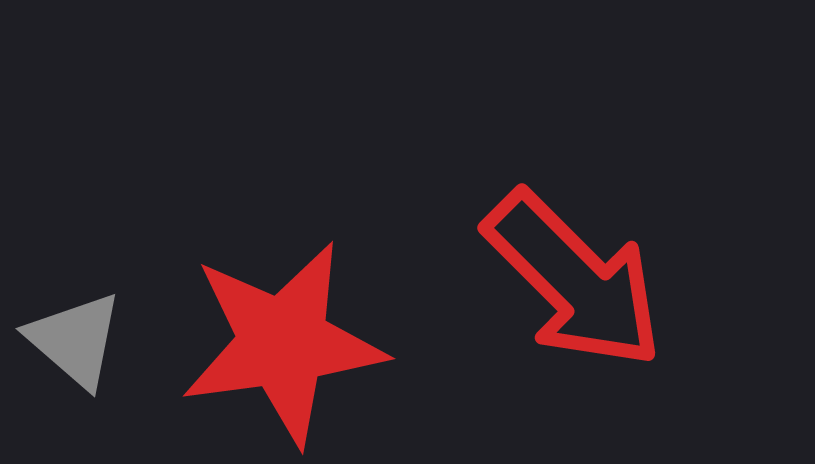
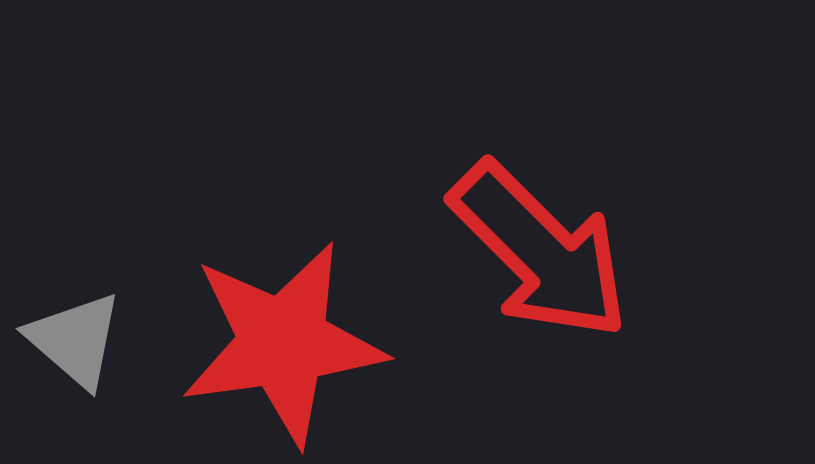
red arrow: moved 34 px left, 29 px up
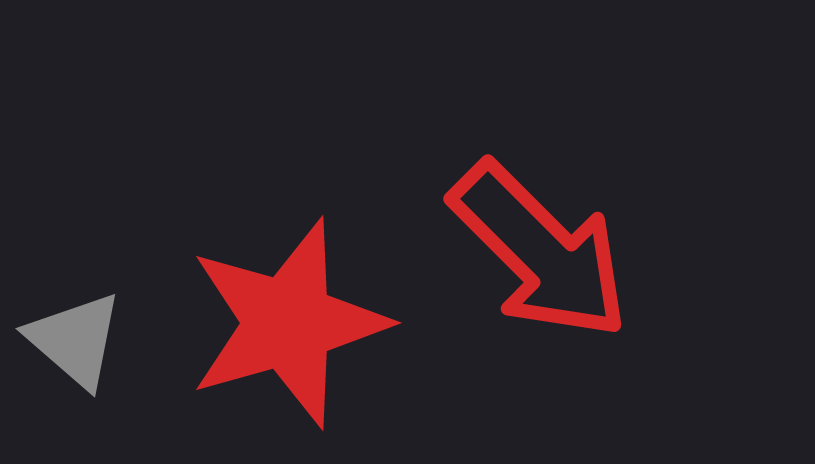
red star: moved 5 px right, 20 px up; rotated 8 degrees counterclockwise
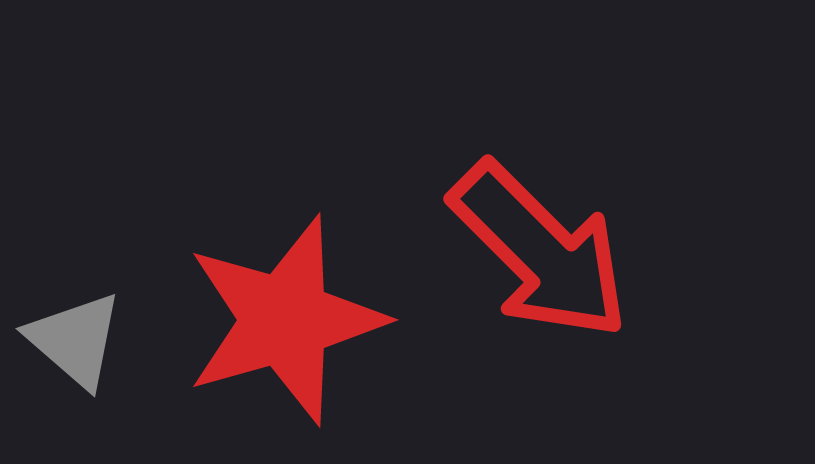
red star: moved 3 px left, 3 px up
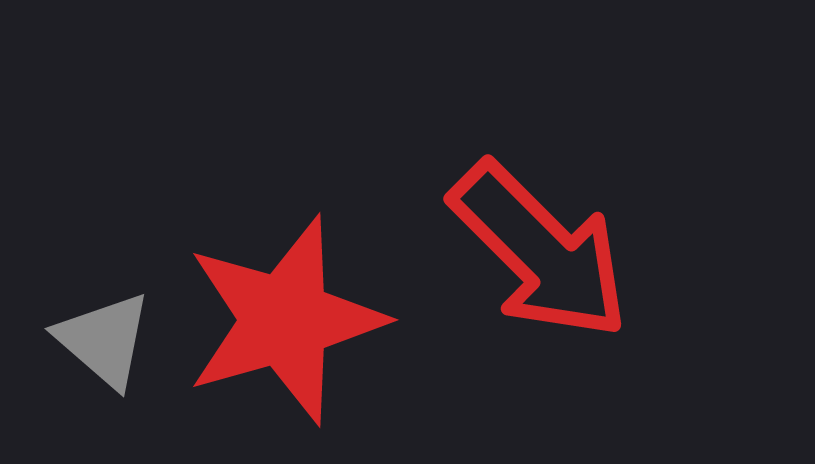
gray triangle: moved 29 px right
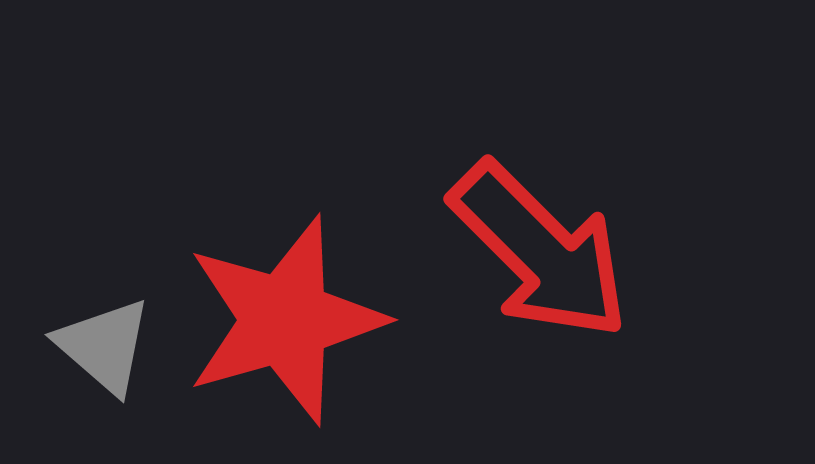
gray triangle: moved 6 px down
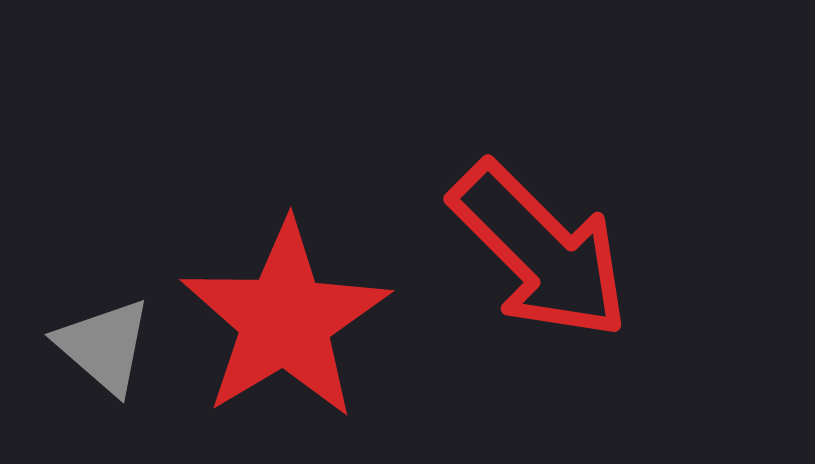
red star: rotated 15 degrees counterclockwise
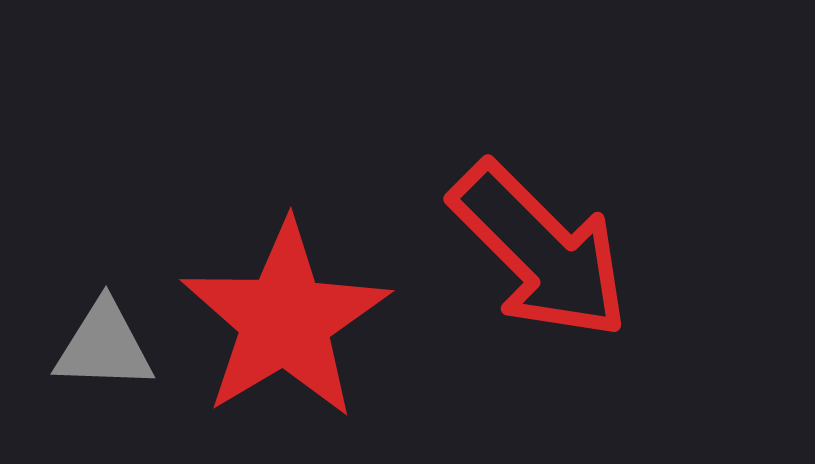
gray triangle: rotated 39 degrees counterclockwise
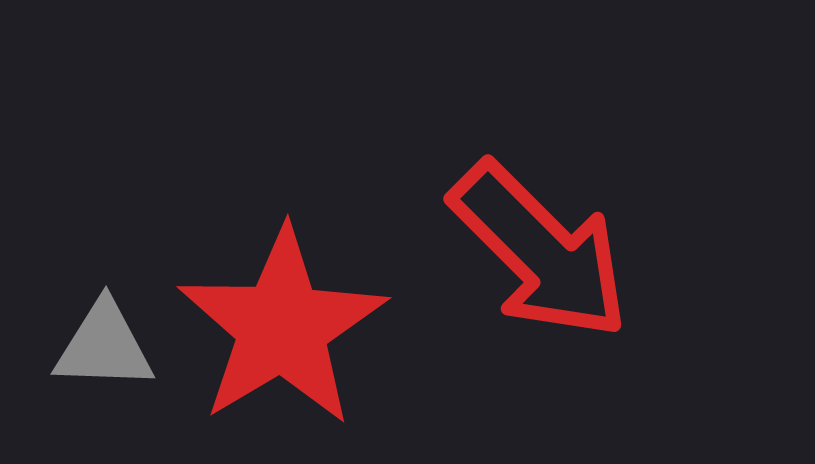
red star: moved 3 px left, 7 px down
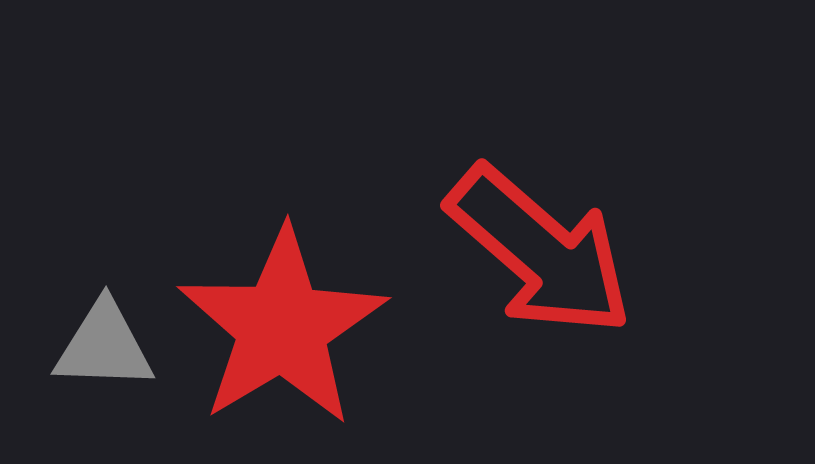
red arrow: rotated 4 degrees counterclockwise
